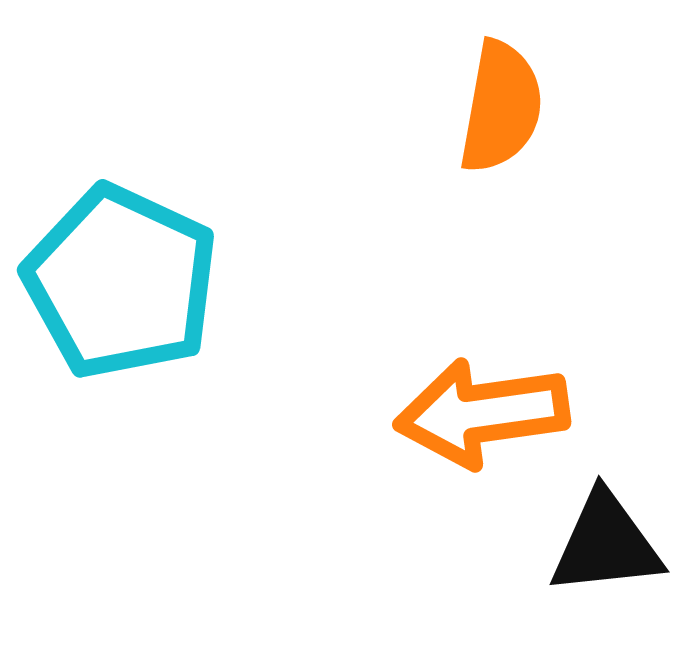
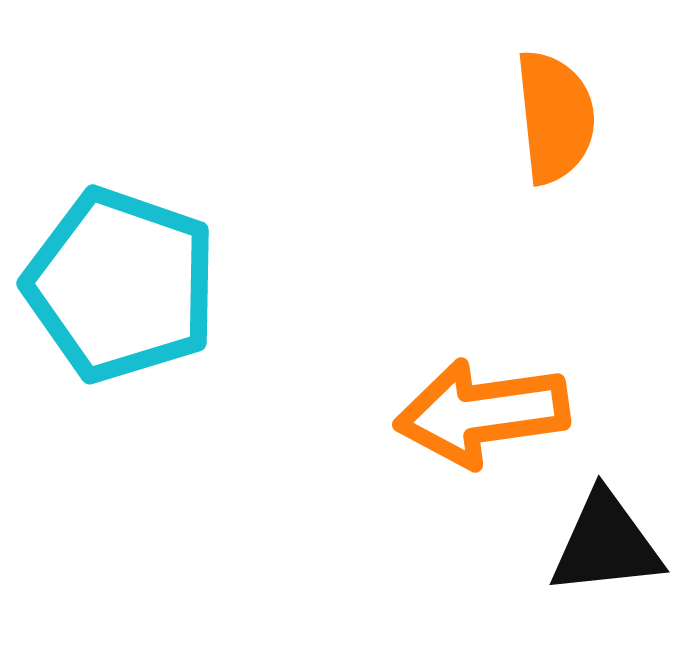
orange semicircle: moved 54 px right, 10 px down; rotated 16 degrees counterclockwise
cyan pentagon: moved 3 px down; rotated 6 degrees counterclockwise
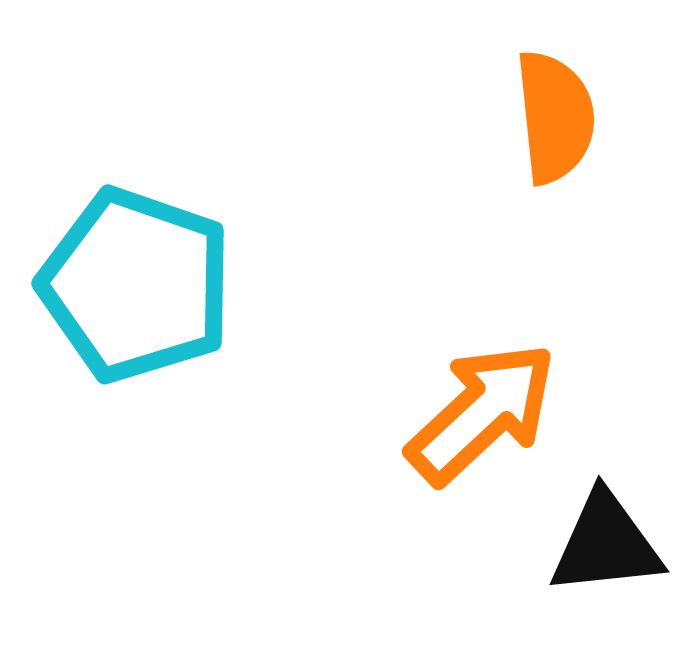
cyan pentagon: moved 15 px right
orange arrow: rotated 145 degrees clockwise
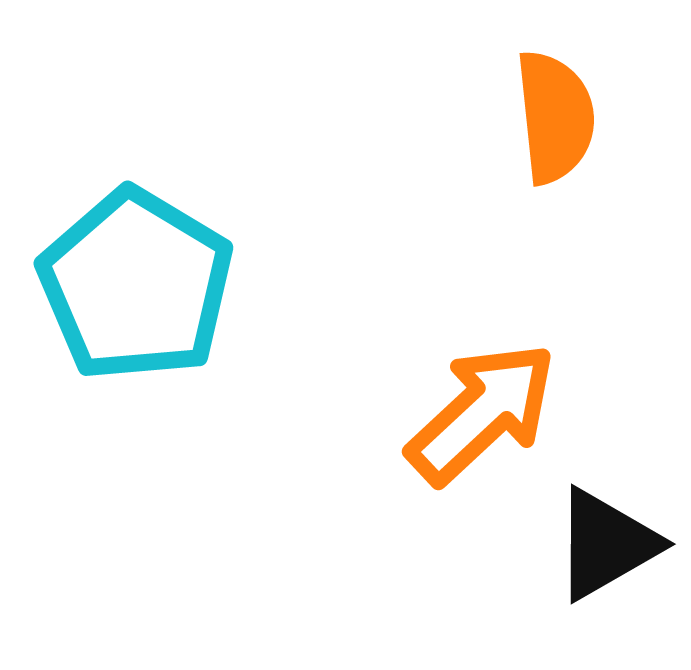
cyan pentagon: rotated 12 degrees clockwise
black triangle: rotated 24 degrees counterclockwise
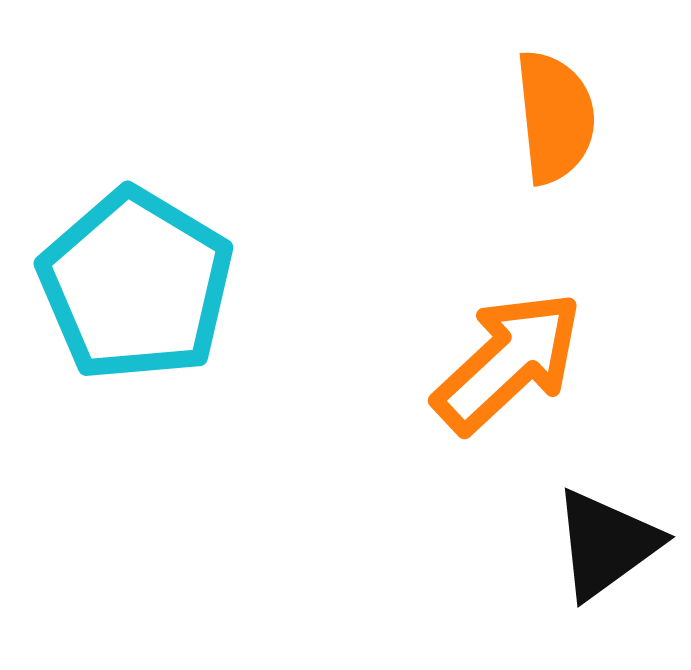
orange arrow: moved 26 px right, 51 px up
black triangle: rotated 6 degrees counterclockwise
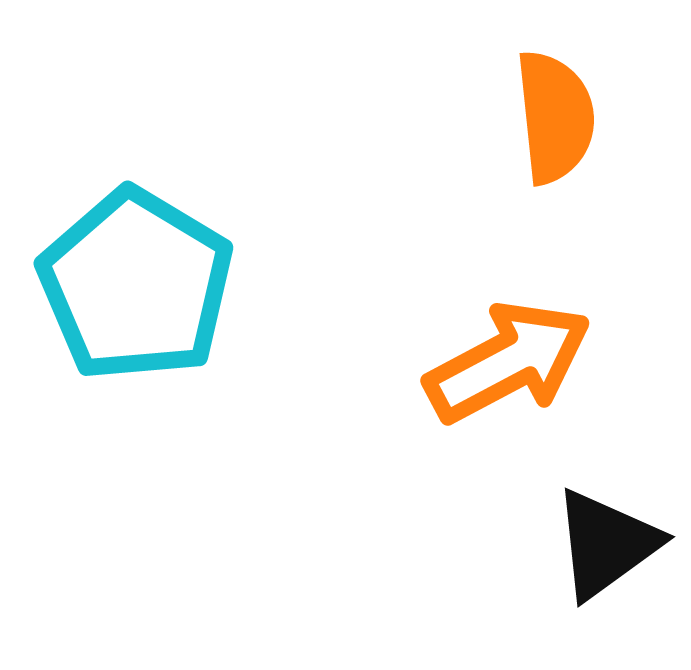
orange arrow: rotated 15 degrees clockwise
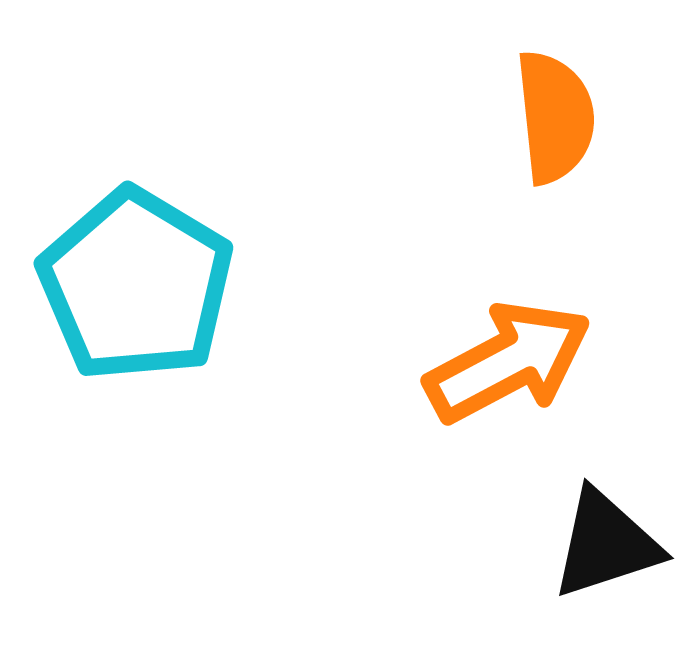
black triangle: rotated 18 degrees clockwise
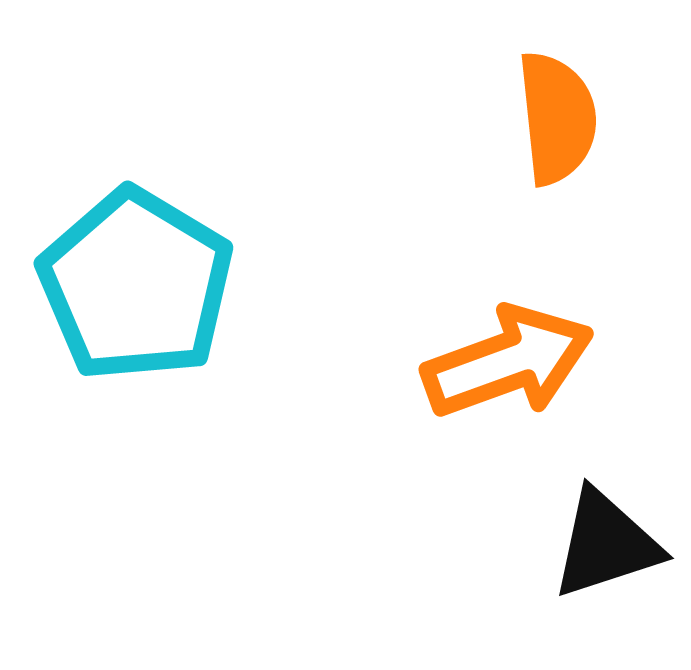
orange semicircle: moved 2 px right, 1 px down
orange arrow: rotated 8 degrees clockwise
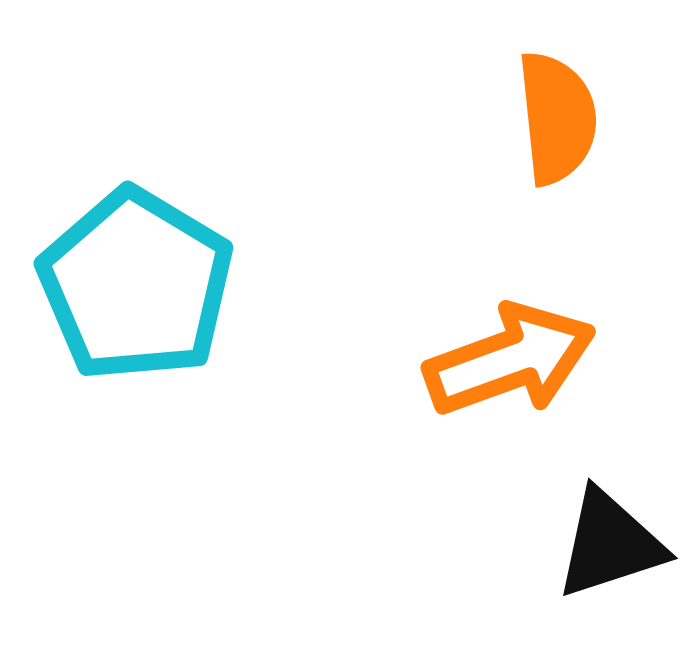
orange arrow: moved 2 px right, 2 px up
black triangle: moved 4 px right
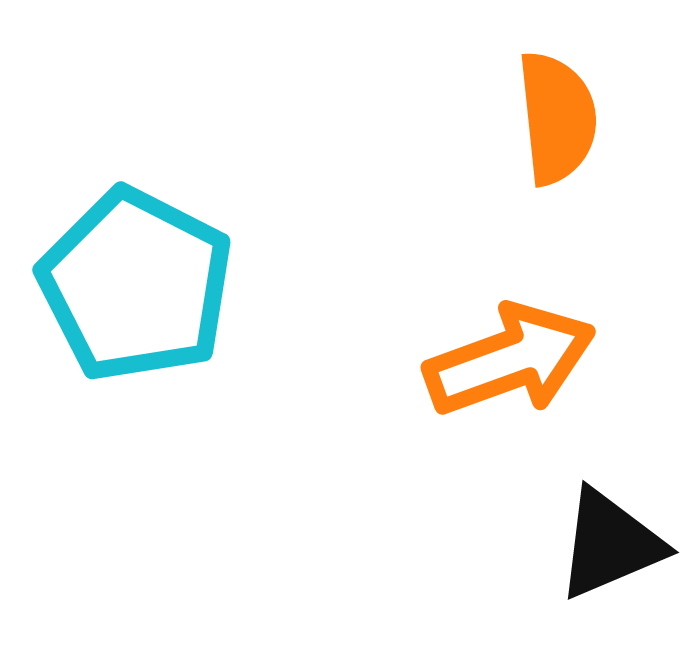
cyan pentagon: rotated 4 degrees counterclockwise
black triangle: rotated 5 degrees counterclockwise
